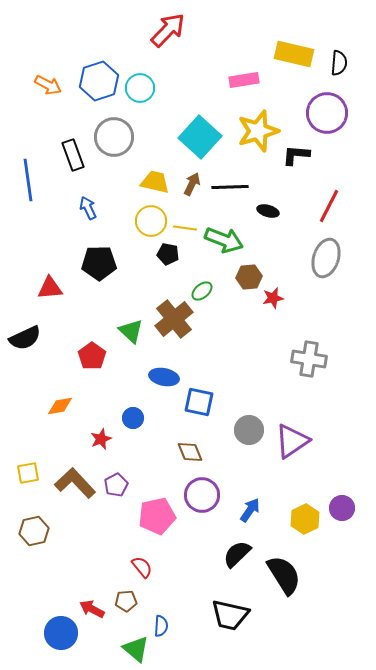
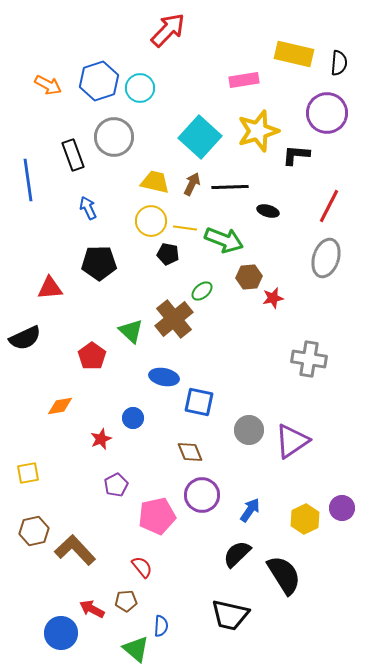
brown L-shape at (75, 483): moved 67 px down
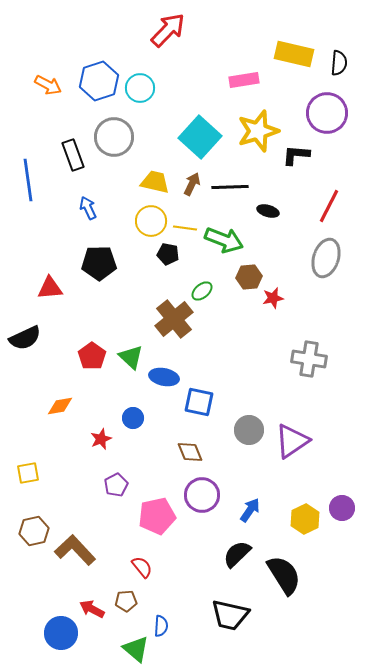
green triangle at (131, 331): moved 26 px down
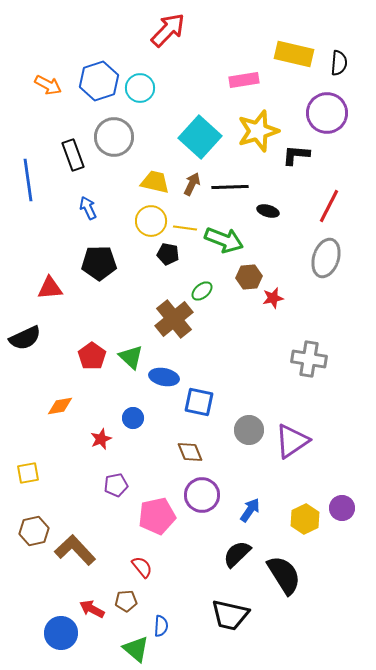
purple pentagon at (116, 485): rotated 15 degrees clockwise
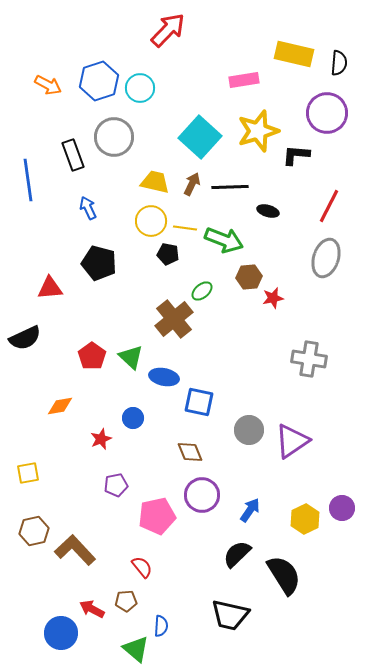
black pentagon at (99, 263): rotated 16 degrees clockwise
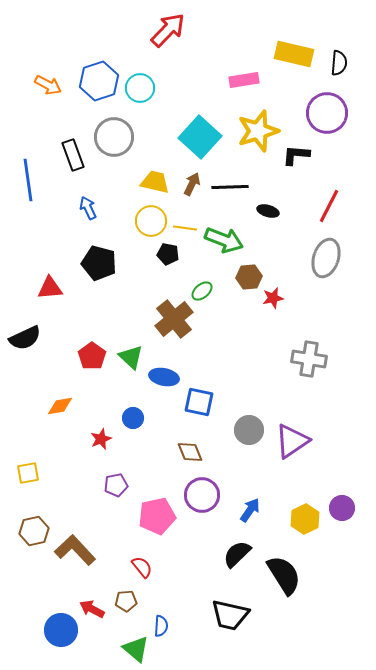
blue circle at (61, 633): moved 3 px up
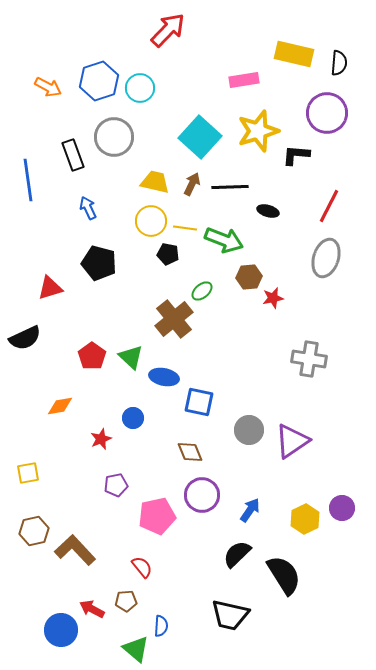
orange arrow at (48, 85): moved 2 px down
red triangle at (50, 288): rotated 12 degrees counterclockwise
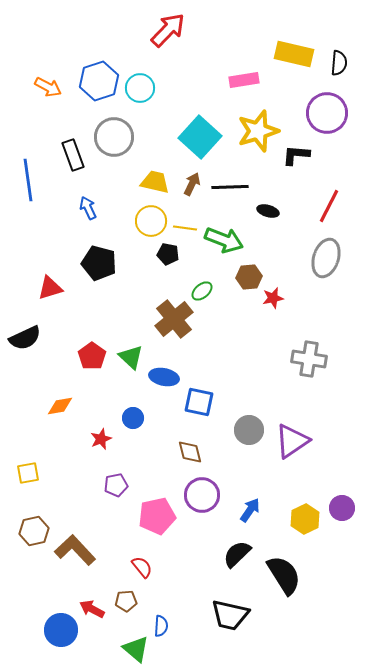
brown diamond at (190, 452): rotated 8 degrees clockwise
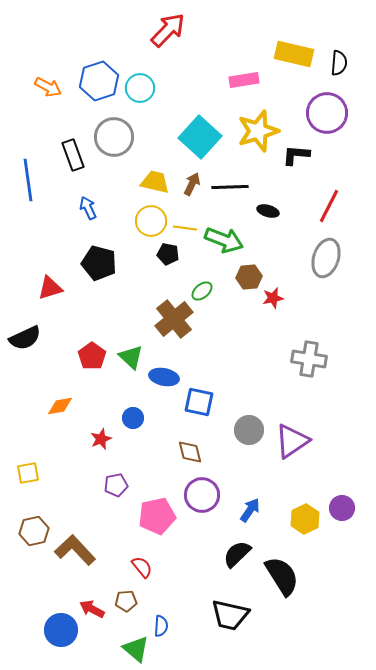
black semicircle at (284, 575): moved 2 px left, 1 px down
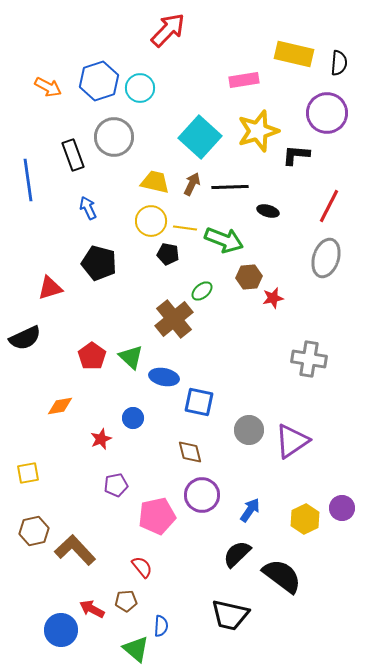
black semicircle at (282, 576): rotated 21 degrees counterclockwise
